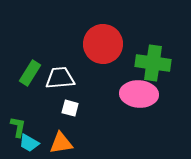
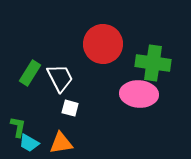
white trapezoid: rotated 68 degrees clockwise
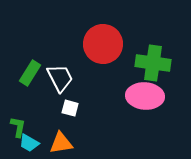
pink ellipse: moved 6 px right, 2 px down
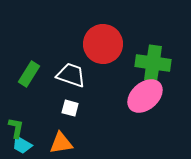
green rectangle: moved 1 px left, 1 px down
white trapezoid: moved 11 px right, 3 px up; rotated 44 degrees counterclockwise
pink ellipse: rotated 45 degrees counterclockwise
green L-shape: moved 2 px left, 1 px down
cyan trapezoid: moved 7 px left, 2 px down
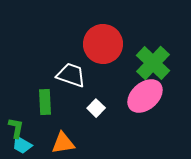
green cross: rotated 36 degrees clockwise
green rectangle: moved 16 px right, 28 px down; rotated 35 degrees counterclockwise
white square: moved 26 px right; rotated 30 degrees clockwise
orange triangle: moved 2 px right
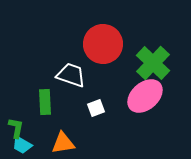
white square: rotated 24 degrees clockwise
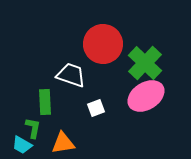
green cross: moved 8 px left
pink ellipse: moved 1 px right; rotated 9 degrees clockwise
green L-shape: moved 17 px right
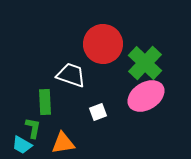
white square: moved 2 px right, 4 px down
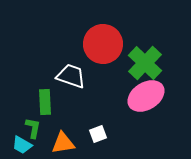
white trapezoid: moved 1 px down
white square: moved 22 px down
